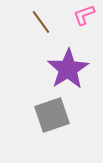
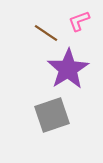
pink L-shape: moved 5 px left, 6 px down
brown line: moved 5 px right, 11 px down; rotated 20 degrees counterclockwise
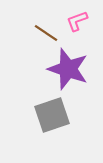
pink L-shape: moved 2 px left
purple star: rotated 21 degrees counterclockwise
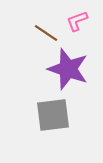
gray square: moved 1 px right; rotated 12 degrees clockwise
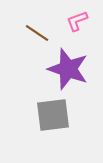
brown line: moved 9 px left
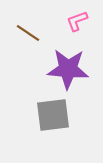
brown line: moved 9 px left
purple star: rotated 15 degrees counterclockwise
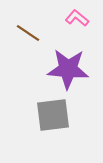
pink L-shape: moved 3 px up; rotated 60 degrees clockwise
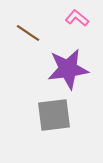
purple star: rotated 12 degrees counterclockwise
gray square: moved 1 px right
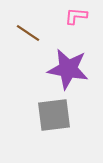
pink L-shape: moved 1 px left, 2 px up; rotated 35 degrees counterclockwise
purple star: rotated 18 degrees clockwise
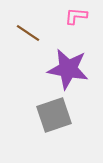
gray square: rotated 12 degrees counterclockwise
